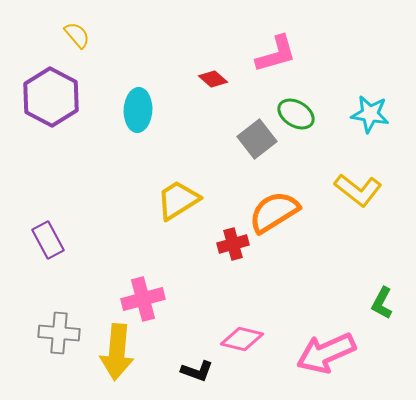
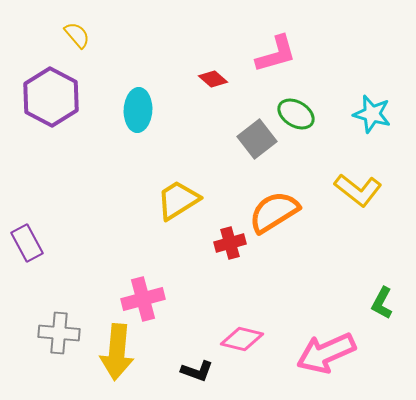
cyan star: moved 2 px right; rotated 6 degrees clockwise
purple rectangle: moved 21 px left, 3 px down
red cross: moved 3 px left, 1 px up
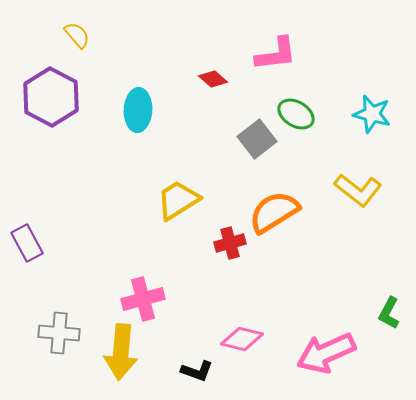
pink L-shape: rotated 9 degrees clockwise
green L-shape: moved 7 px right, 10 px down
yellow arrow: moved 4 px right
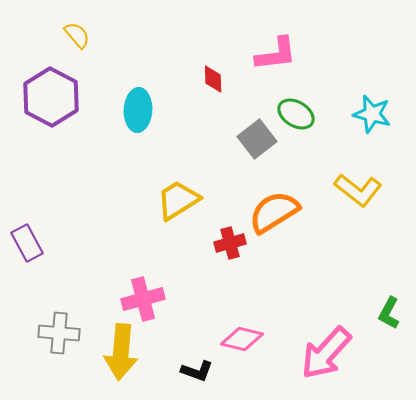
red diamond: rotated 48 degrees clockwise
pink arrow: rotated 24 degrees counterclockwise
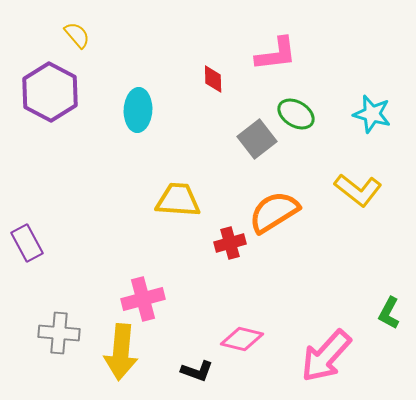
purple hexagon: moved 1 px left, 5 px up
yellow trapezoid: rotated 36 degrees clockwise
pink arrow: moved 3 px down
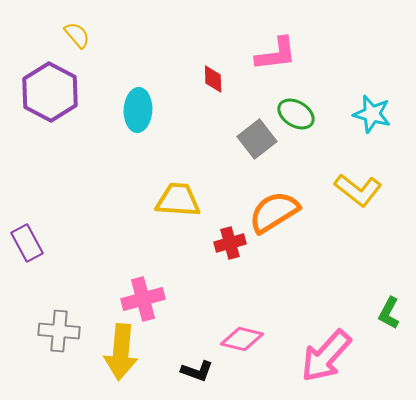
gray cross: moved 2 px up
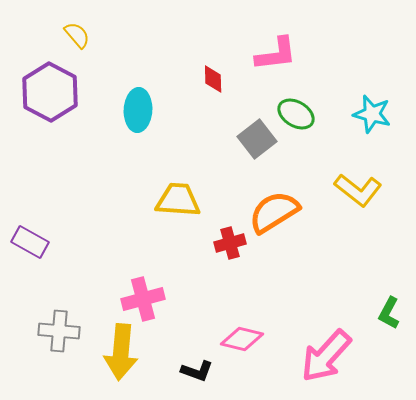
purple rectangle: moved 3 px right, 1 px up; rotated 33 degrees counterclockwise
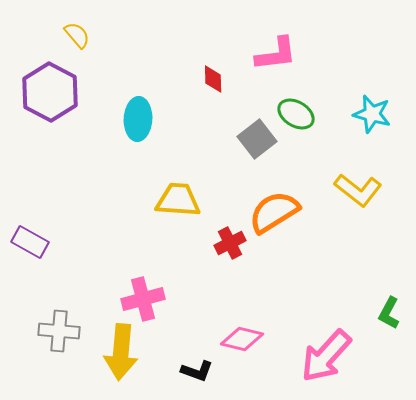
cyan ellipse: moved 9 px down
red cross: rotated 12 degrees counterclockwise
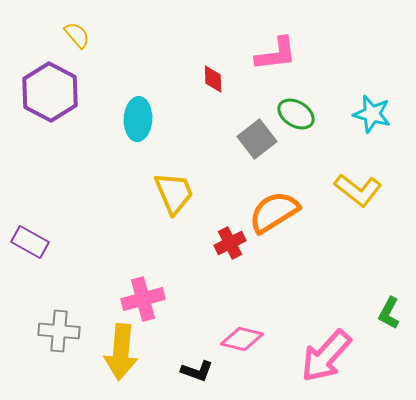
yellow trapezoid: moved 4 px left, 7 px up; rotated 63 degrees clockwise
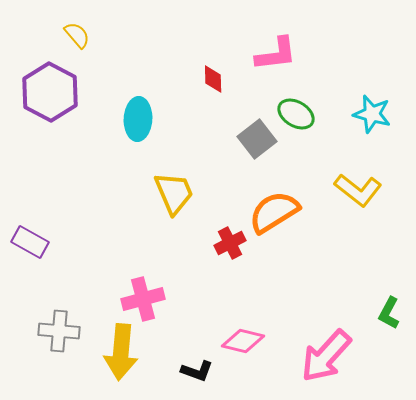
pink diamond: moved 1 px right, 2 px down
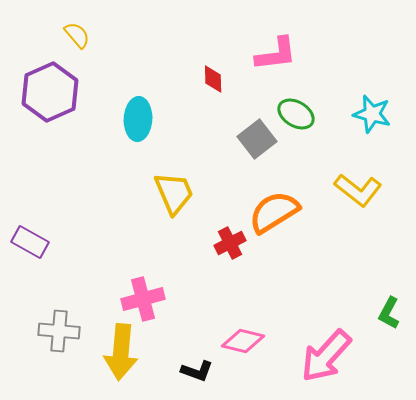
purple hexagon: rotated 8 degrees clockwise
